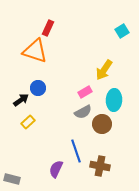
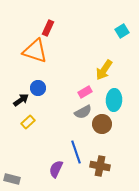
blue line: moved 1 px down
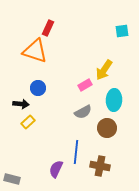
cyan square: rotated 24 degrees clockwise
pink rectangle: moved 7 px up
black arrow: moved 4 px down; rotated 42 degrees clockwise
brown circle: moved 5 px right, 4 px down
blue line: rotated 25 degrees clockwise
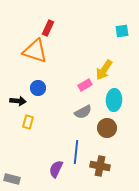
black arrow: moved 3 px left, 3 px up
yellow rectangle: rotated 32 degrees counterclockwise
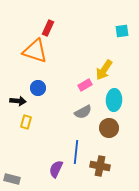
yellow rectangle: moved 2 px left
brown circle: moved 2 px right
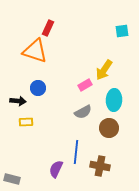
yellow rectangle: rotated 72 degrees clockwise
